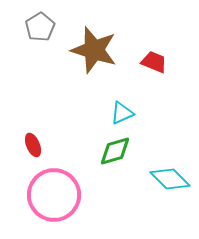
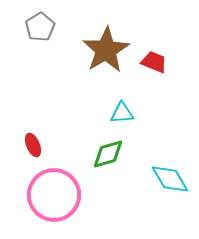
brown star: moved 12 px right; rotated 24 degrees clockwise
cyan triangle: rotated 20 degrees clockwise
green diamond: moved 7 px left, 3 px down
cyan diamond: rotated 15 degrees clockwise
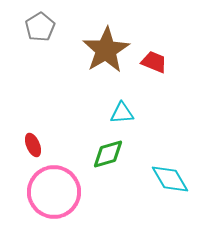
pink circle: moved 3 px up
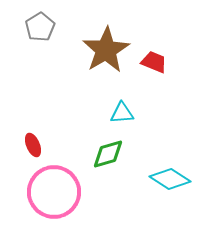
cyan diamond: rotated 27 degrees counterclockwise
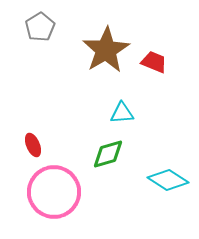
cyan diamond: moved 2 px left, 1 px down
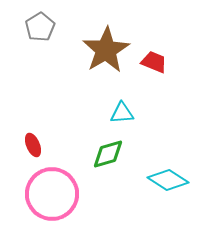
pink circle: moved 2 px left, 2 px down
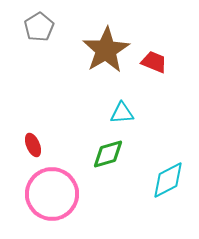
gray pentagon: moved 1 px left
cyan diamond: rotated 60 degrees counterclockwise
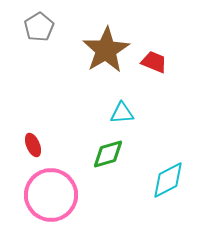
pink circle: moved 1 px left, 1 px down
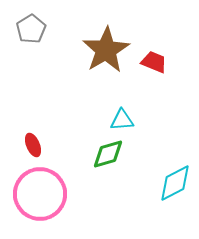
gray pentagon: moved 8 px left, 2 px down
cyan triangle: moved 7 px down
cyan diamond: moved 7 px right, 3 px down
pink circle: moved 11 px left, 1 px up
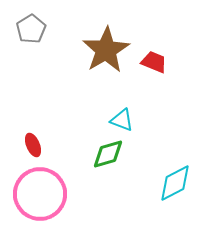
cyan triangle: rotated 25 degrees clockwise
